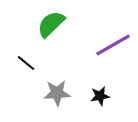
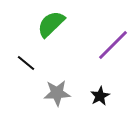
purple line: rotated 15 degrees counterclockwise
black star: rotated 18 degrees counterclockwise
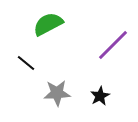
green semicircle: moved 3 px left; rotated 16 degrees clockwise
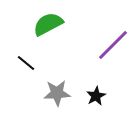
black star: moved 4 px left
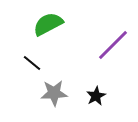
black line: moved 6 px right
gray star: moved 3 px left
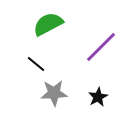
purple line: moved 12 px left, 2 px down
black line: moved 4 px right, 1 px down
black star: moved 2 px right, 1 px down
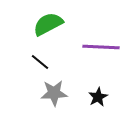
purple line: rotated 48 degrees clockwise
black line: moved 4 px right, 2 px up
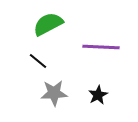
black line: moved 2 px left, 1 px up
black star: moved 2 px up
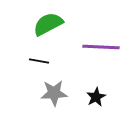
black line: moved 1 px right; rotated 30 degrees counterclockwise
black star: moved 2 px left, 2 px down
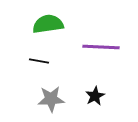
green semicircle: rotated 20 degrees clockwise
gray star: moved 3 px left, 6 px down
black star: moved 1 px left, 1 px up
